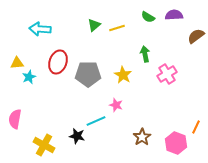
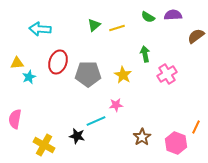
purple semicircle: moved 1 px left
pink star: rotated 24 degrees counterclockwise
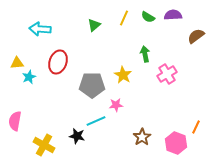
yellow line: moved 7 px right, 10 px up; rotated 49 degrees counterclockwise
gray pentagon: moved 4 px right, 11 px down
pink semicircle: moved 2 px down
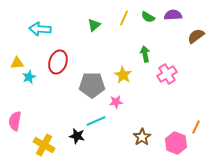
pink star: moved 3 px up
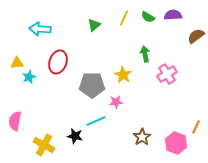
black star: moved 2 px left
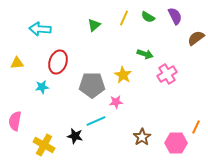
purple semicircle: moved 2 px right, 1 px down; rotated 66 degrees clockwise
brown semicircle: moved 2 px down
green arrow: rotated 119 degrees clockwise
cyan star: moved 13 px right, 10 px down; rotated 16 degrees clockwise
pink hexagon: rotated 20 degrees counterclockwise
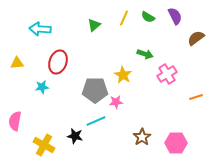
gray pentagon: moved 3 px right, 5 px down
orange line: moved 30 px up; rotated 48 degrees clockwise
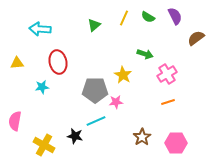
red ellipse: rotated 30 degrees counterclockwise
orange line: moved 28 px left, 5 px down
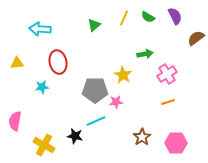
green arrow: rotated 28 degrees counterclockwise
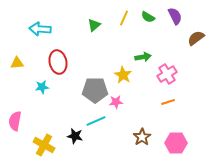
green arrow: moved 2 px left, 3 px down
